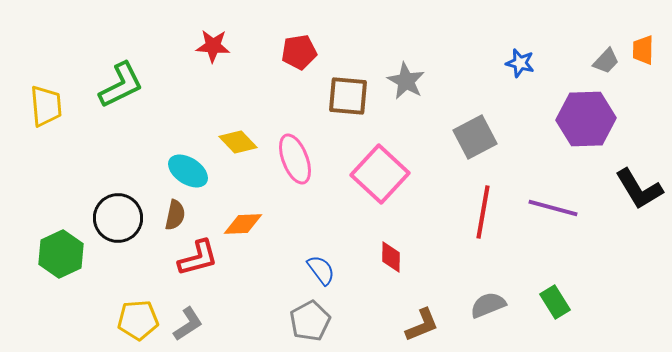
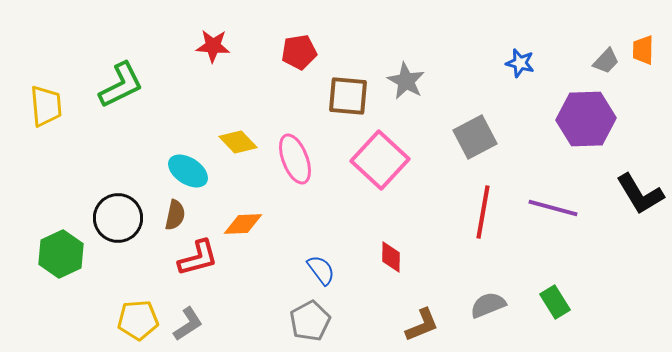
pink square: moved 14 px up
black L-shape: moved 1 px right, 5 px down
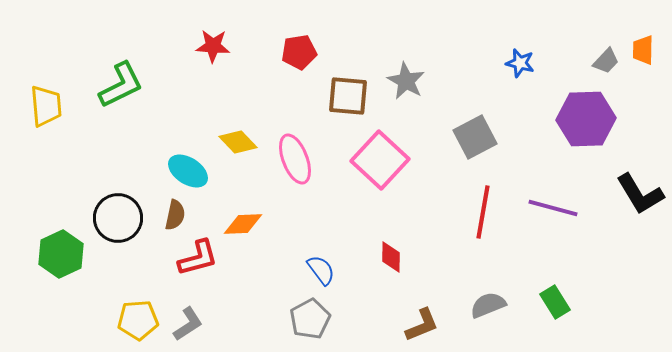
gray pentagon: moved 2 px up
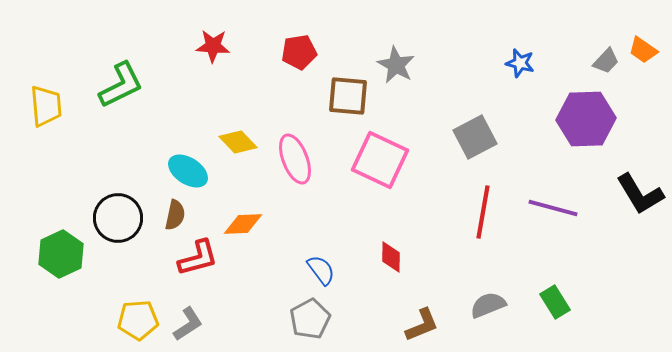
orange trapezoid: rotated 56 degrees counterclockwise
gray star: moved 10 px left, 16 px up
pink square: rotated 18 degrees counterclockwise
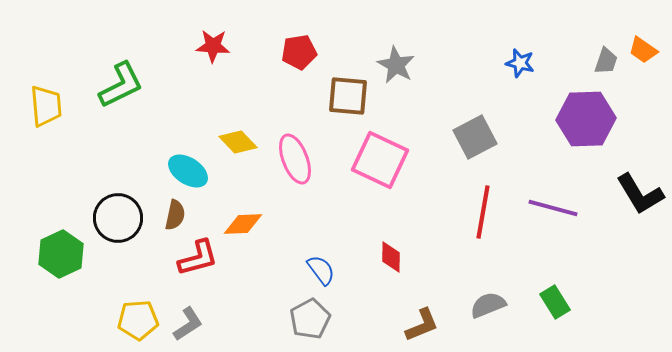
gray trapezoid: rotated 24 degrees counterclockwise
